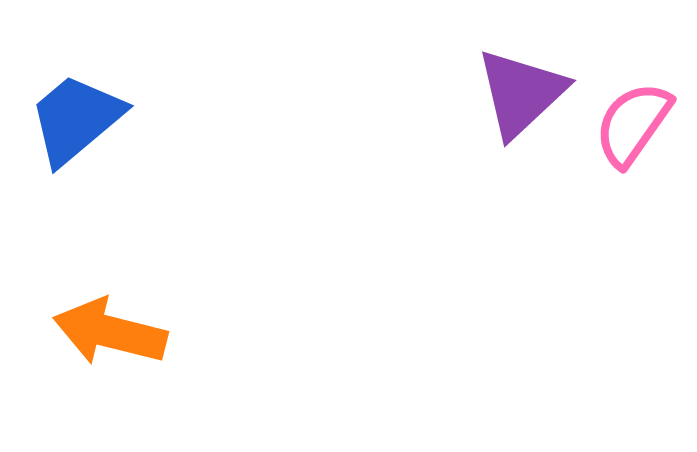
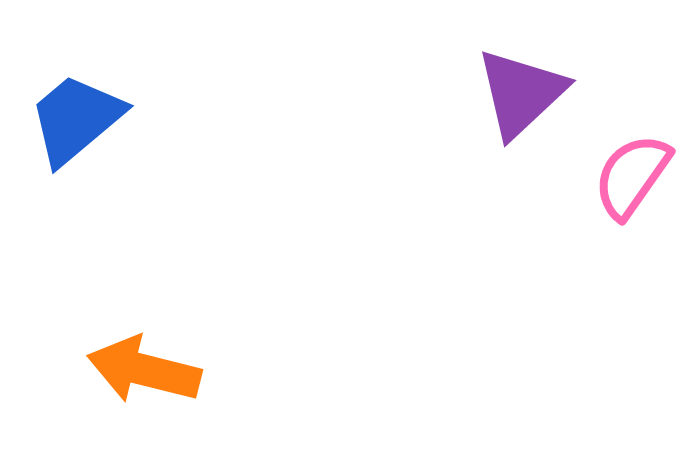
pink semicircle: moved 1 px left, 52 px down
orange arrow: moved 34 px right, 38 px down
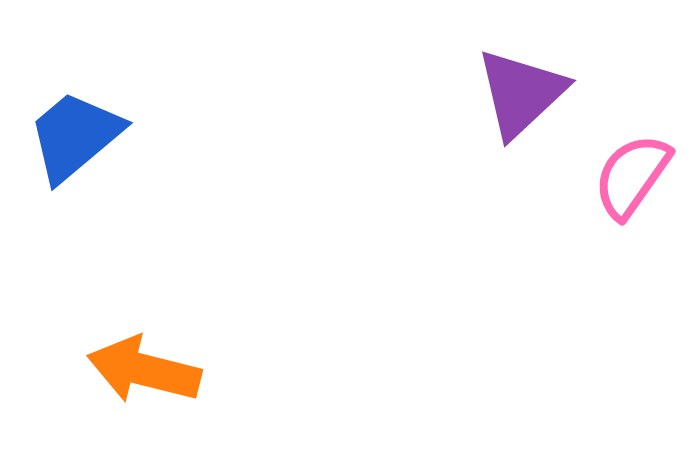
blue trapezoid: moved 1 px left, 17 px down
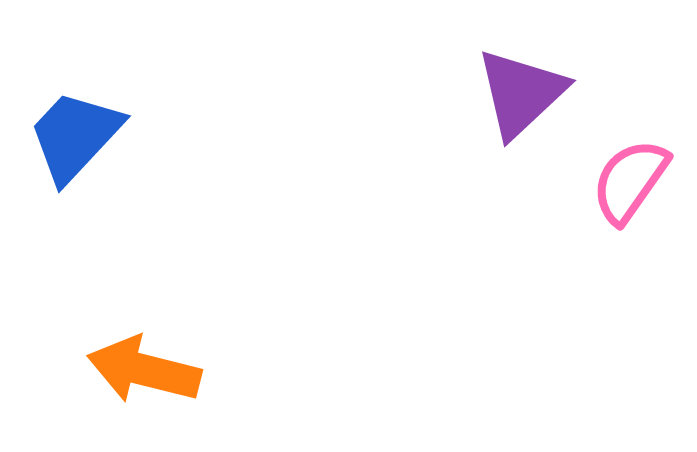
blue trapezoid: rotated 7 degrees counterclockwise
pink semicircle: moved 2 px left, 5 px down
